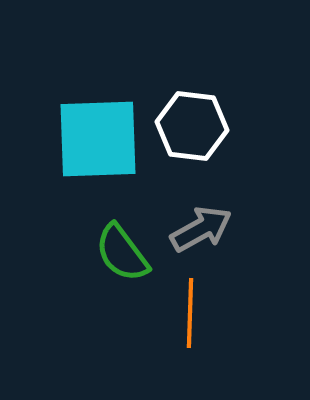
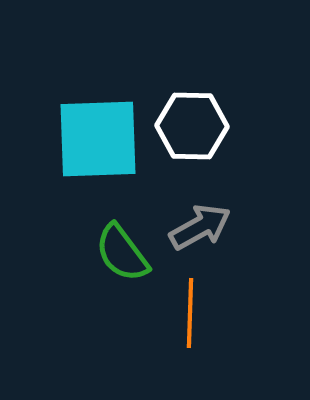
white hexagon: rotated 6 degrees counterclockwise
gray arrow: moved 1 px left, 2 px up
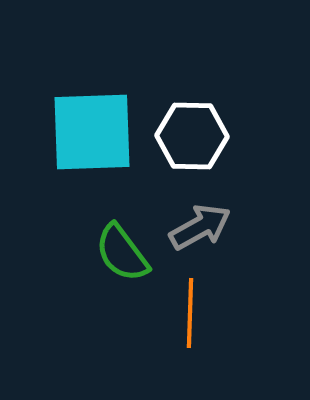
white hexagon: moved 10 px down
cyan square: moved 6 px left, 7 px up
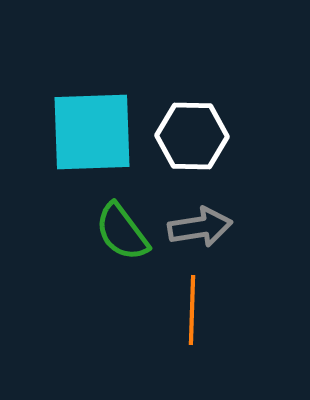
gray arrow: rotated 20 degrees clockwise
green semicircle: moved 21 px up
orange line: moved 2 px right, 3 px up
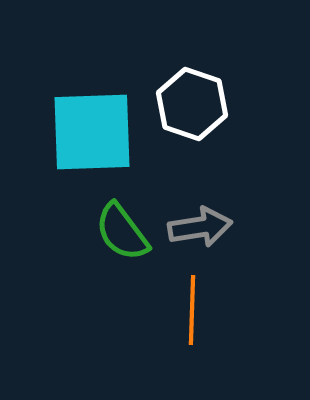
white hexagon: moved 32 px up; rotated 18 degrees clockwise
